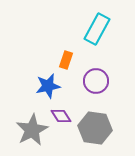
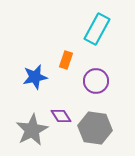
blue star: moved 13 px left, 9 px up
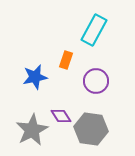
cyan rectangle: moved 3 px left, 1 px down
gray hexagon: moved 4 px left, 1 px down
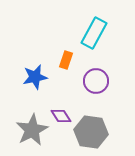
cyan rectangle: moved 3 px down
gray hexagon: moved 3 px down
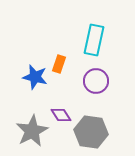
cyan rectangle: moved 7 px down; rotated 16 degrees counterclockwise
orange rectangle: moved 7 px left, 4 px down
blue star: rotated 25 degrees clockwise
purple diamond: moved 1 px up
gray star: moved 1 px down
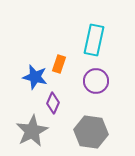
purple diamond: moved 8 px left, 12 px up; rotated 55 degrees clockwise
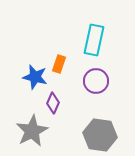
gray hexagon: moved 9 px right, 3 px down
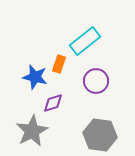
cyan rectangle: moved 9 px left, 1 px down; rotated 40 degrees clockwise
purple diamond: rotated 50 degrees clockwise
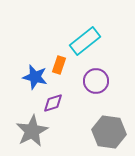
orange rectangle: moved 1 px down
gray hexagon: moved 9 px right, 3 px up
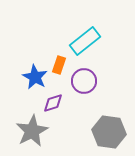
blue star: rotated 15 degrees clockwise
purple circle: moved 12 px left
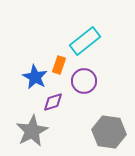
purple diamond: moved 1 px up
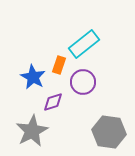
cyan rectangle: moved 1 px left, 3 px down
blue star: moved 2 px left
purple circle: moved 1 px left, 1 px down
